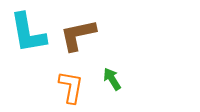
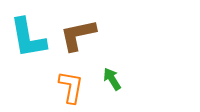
cyan L-shape: moved 5 px down
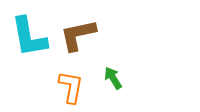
cyan L-shape: moved 1 px right, 1 px up
green arrow: moved 1 px right, 1 px up
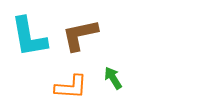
brown L-shape: moved 2 px right
orange L-shape: rotated 84 degrees clockwise
